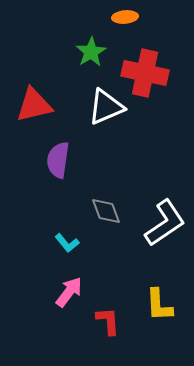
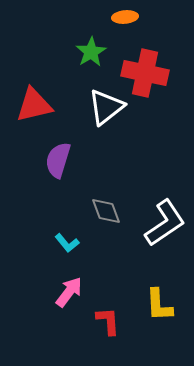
white triangle: rotated 15 degrees counterclockwise
purple semicircle: rotated 9 degrees clockwise
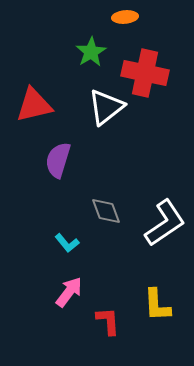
yellow L-shape: moved 2 px left
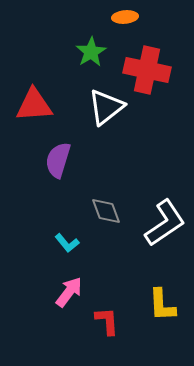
red cross: moved 2 px right, 3 px up
red triangle: rotated 9 degrees clockwise
yellow L-shape: moved 5 px right
red L-shape: moved 1 px left
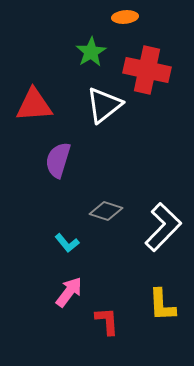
white triangle: moved 2 px left, 2 px up
gray diamond: rotated 52 degrees counterclockwise
white L-shape: moved 2 px left, 4 px down; rotated 12 degrees counterclockwise
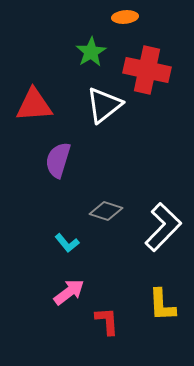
pink arrow: rotated 16 degrees clockwise
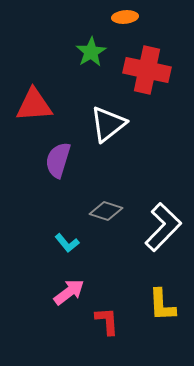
white triangle: moved 4 px right, 19 px down
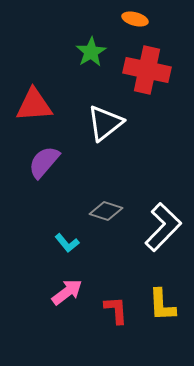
orange ellipse: moved 10 px right, 2 px down; rotated 20 degrees clockwise
white triangle: moved 3 px left, 1 px up
purple semicircle: moved 14 px left, 2 px down; rotated 24 degrees clockwise
pink arrow: moved 2 px left
red L-shape: moved 9 px right, 11 px up
